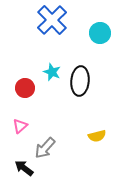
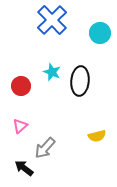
red circle: moved 4 px left, 2 px up
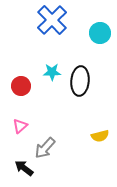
cyan star: rotated 24 degrees counterclockwise
yellow semicircle: moved 3 px right
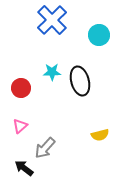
cyan circle: moved 1 px left, 2 px down
black ellipse: rotated 20 degrees counterclockwise
red circle: moved 2 px down
yellow semicircle: moved 1 px up
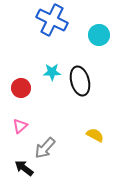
blue cross: rotated 20 degrees counterclockwise
yellow semicircle: moved 5 px left; rotated 138 degrees counterclockwise
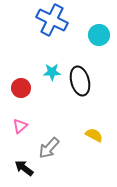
yellow semicircle: moved 1 px left
gray arrow: moved 4 px right
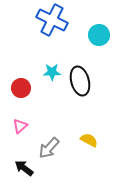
yellow semicircle: moved 5 px left, 5 px down
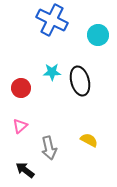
cyan circle: moved 1 px left
gray arrow: rotated 55 degrees counterclockwise
black arrow: moved 1 px right, 2 px down
